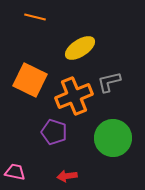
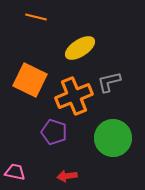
orange line: moved 1 px right
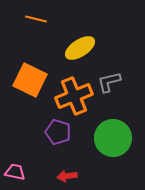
orange line: moved 2 px down
purple pentagon: moved 4 px right
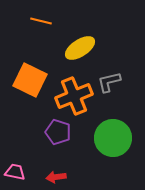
orange line: moved 5 px right, 2 px down
red arrow: moved 11 px left, 1 px down
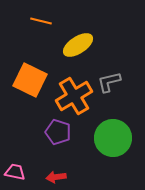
yellow ellipse: moved 2 px left, 3 px up
orange cross: rotated 9 degrees counterclockwise
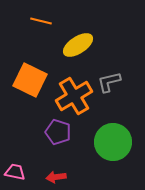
green circle: moved 4 px down
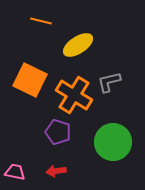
orange cross: moved 1 px up; rotated 27 degrees counterclockwise
red arrow: moved 6 px up
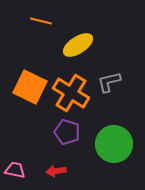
orange square: moved 7 px down
orange cross: moved 3 px left, 2 px up
purple pentagon: moved 9 px right
green circle: moved 1 px right, 2 px down
pink trapezoid: moved 2 px up
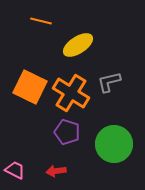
pink trapezoid: rotated 15 degrees clockwise
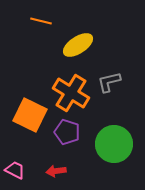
orange square: moved 28 px down
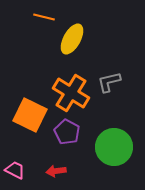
orange line: moved 3 px right, 4 px up
yellow ellipse: moved 6 px left, 6 px up; rotated 28 degrees counterclockwise
purple pentagon: rotated 10 degrees clockwise
green circle: moved 3 px down
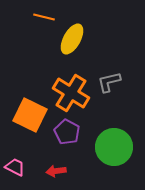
pink trapezoid: moved 3 px up
